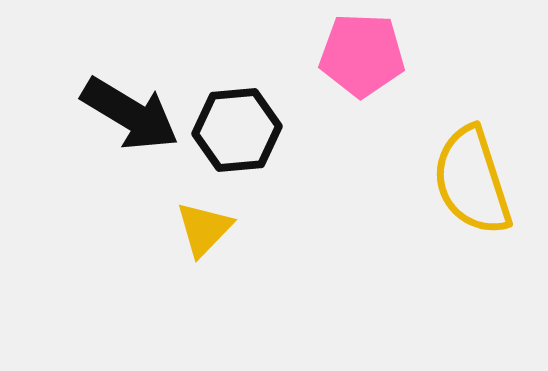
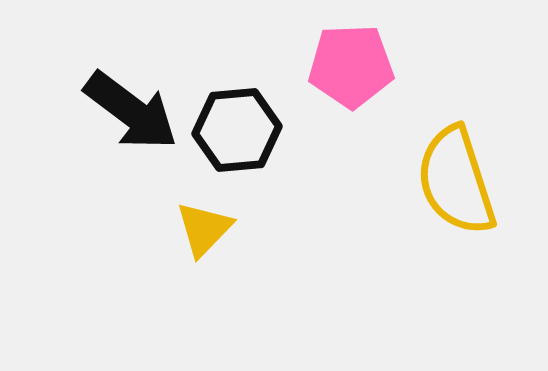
pink pentagon: moved 11 px left, 11 px down; rotated 4 degrees counterclockwise
black arrow: moved 1 px right, 3 px up; rotated 6 degrees clockwise
yellow semicircle: moved 16 px left
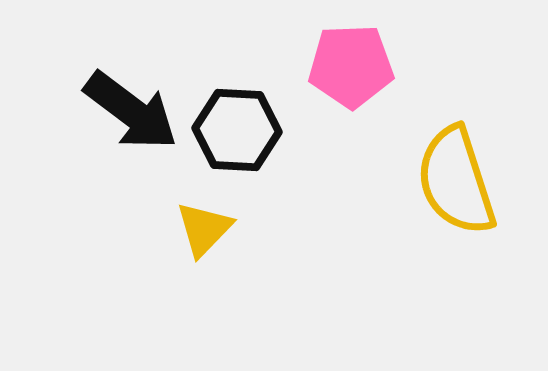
black hexagon: rotated 8 degrees clockwise
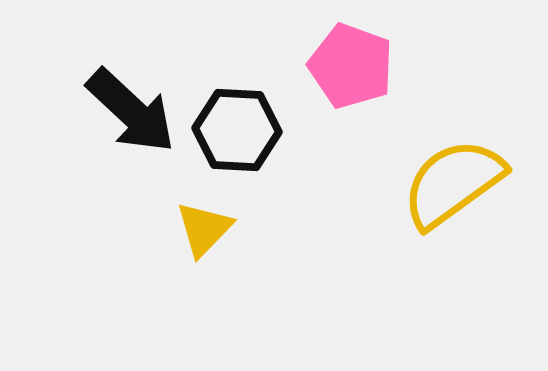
pink pentagon: rotated 22 degrees clockwise
black arrow: rotated 6 degrees clockwise
yellow semicircle: moved 3 px left, 2 px down; rotated 72 degrees clockwise
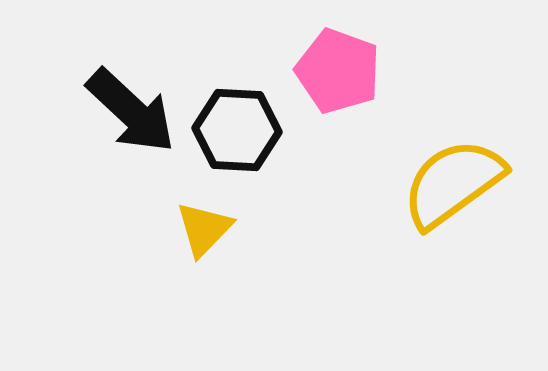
pink pentagon: moved 13 px left, 5 px down
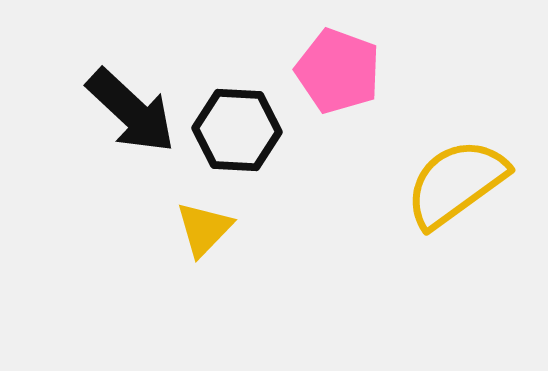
yellow semicircle: moved 3 px right
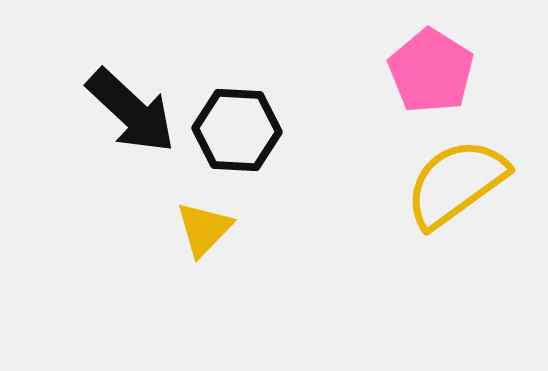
pink pentagon: moved 93 px right; rotated 12 degrees clockwise
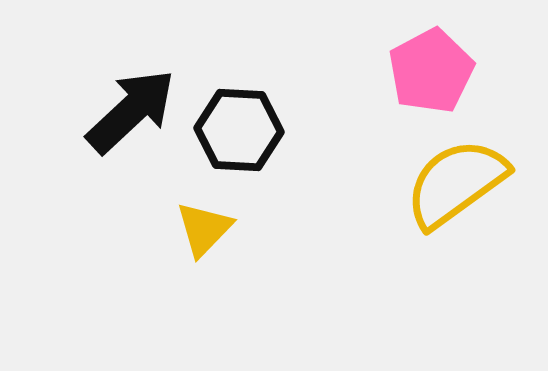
pink pentagon: rotated 12 degrees clockwise
black arrow: rotated 86 degrees counterclockwise
black hexagon: moved 2 px right
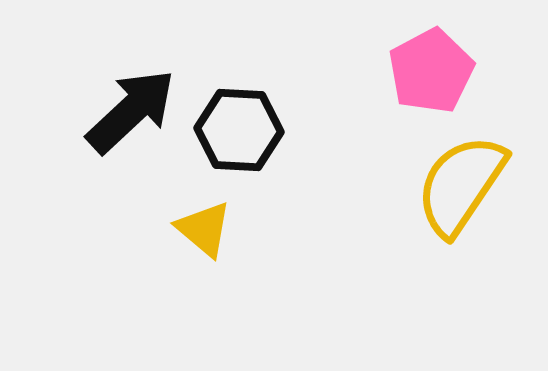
yellow semicircle: moved 5 px right, 2 px down; rotated 20 degrees counterclockwise
yellow triangle: rotated 34 degrees counterclockwise
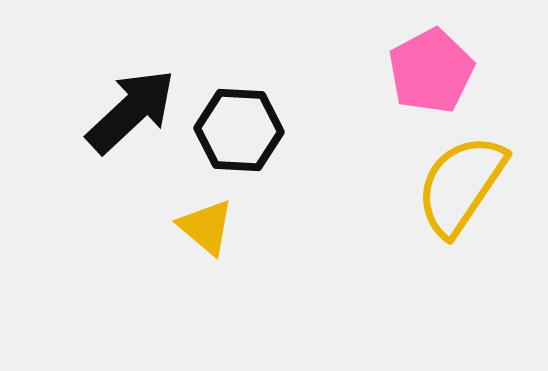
yellow triangle: moved 2 px right, 2 px up
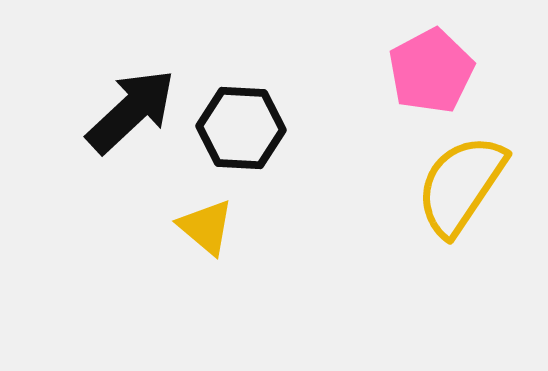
black hexagon: moved 2 px right, 2 px up
